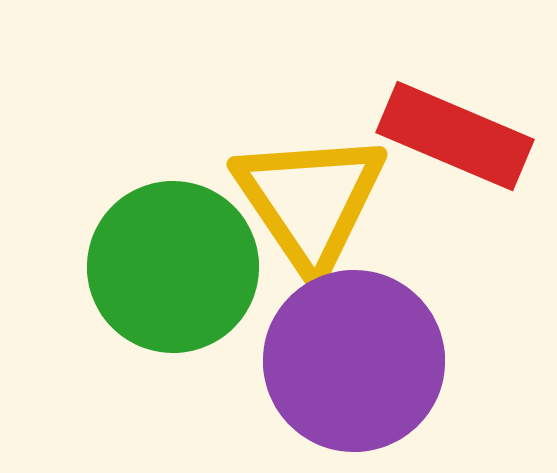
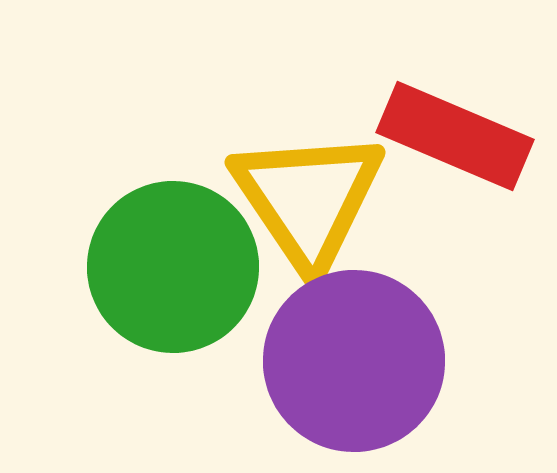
yellow triangle: moved 2 px left, 2 px up
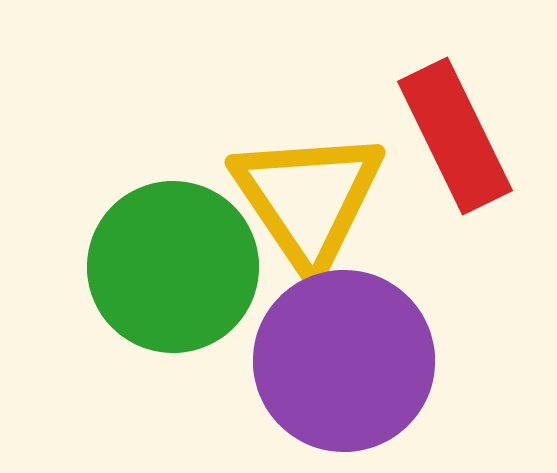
red rectangle: rotated 41 degrees clockwise
purple circle: moved 10 px left
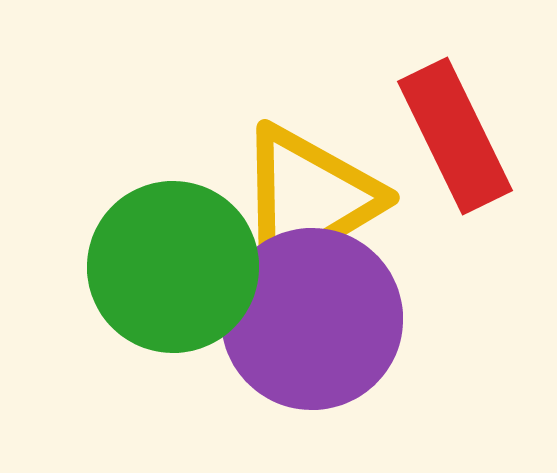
yellow triangle: rotated 33 degrees clockwise
purple circle: moved 32 px left, 42 px up
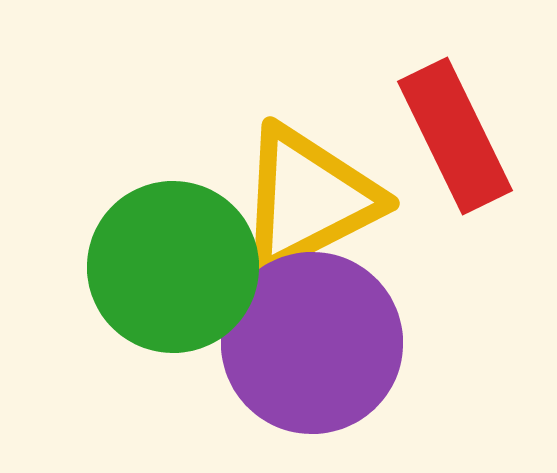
yellow triangle: rotated 4 degrees clockwise
purple circle: moved 24 px down
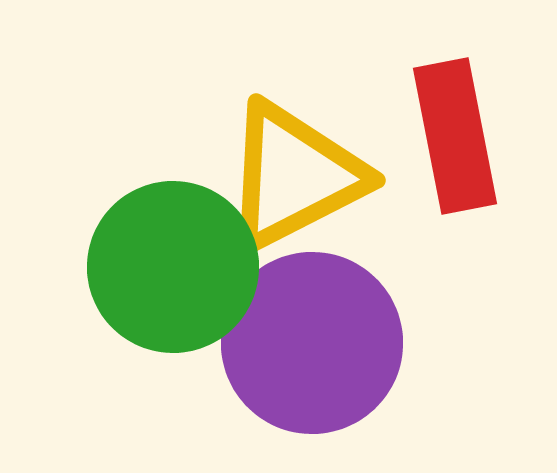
red rectangle: rotated 15 degrees clockwise
yellow triangle: moved 14 px left, 23 px up
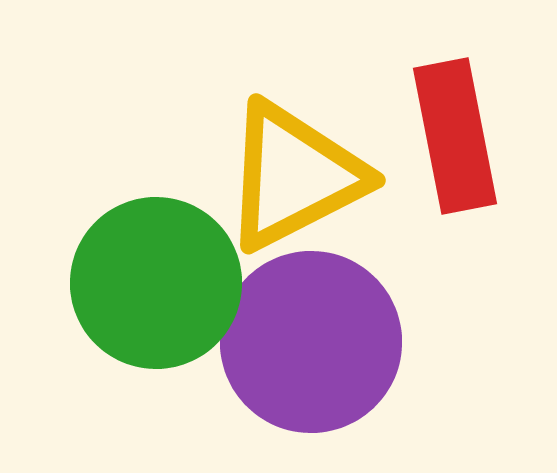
green circle: moved 17 px left, 16 px down
purple circle: moved 1 px left, 1 px up
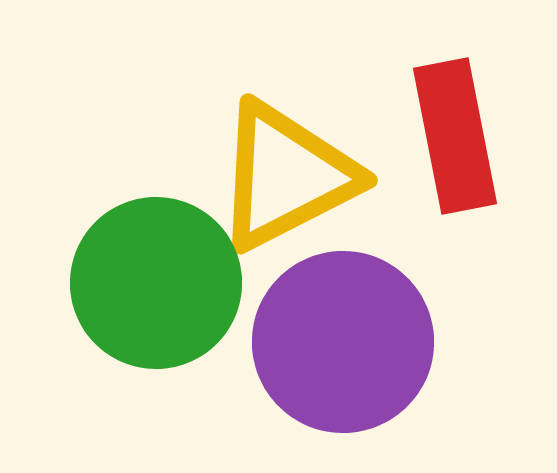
yellow triangle: moved 8 px left
purple circle: moved 32 px right
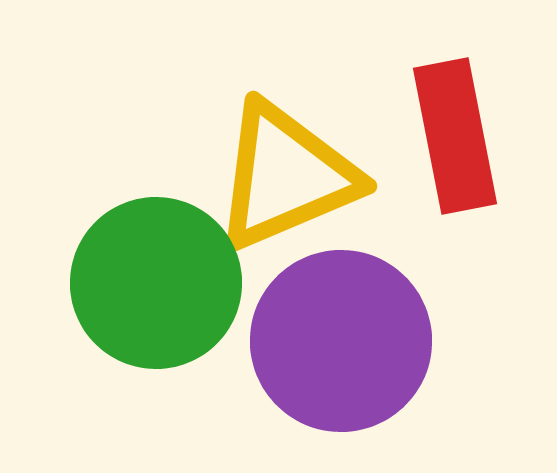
yellow triangle: rotated 4 degrees clockwise
purple circle: moved 2 px left, 1 px up
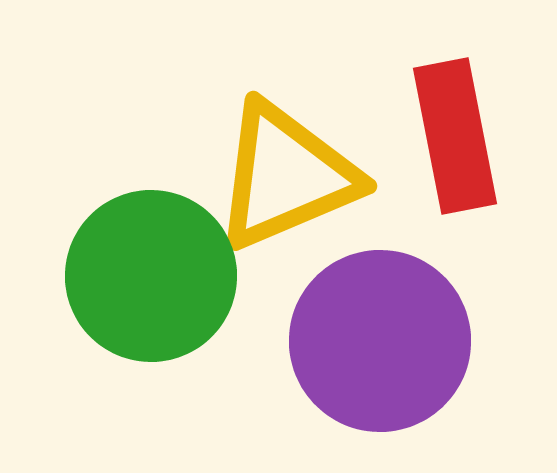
green circle: moved 5 px left, 7 px up
purple circle: moved 39 px right
